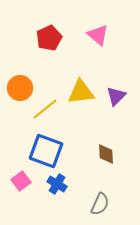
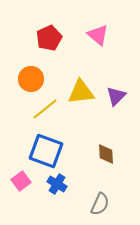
orange circle: moved 11 px right, 9 px up
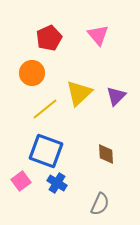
pink triangle: rotated 10 degrees clockwise
orange circle: moved 1 px right, 6 px up
yellow triangle: moved 2 px left, 1 px down; rotated 36 degrees counterclockwise
blue cross: moved 1 px up
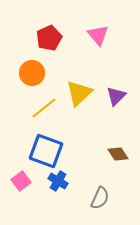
yellow line: moved 1 px left, 1 px up
brown diamond: moved 12 px right; rotated 30 degrees counterclockwise
blue cross: moved 1 px right, 2 px up
gray semicircle: moved 6 px up
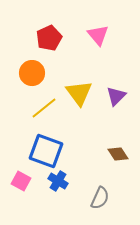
yellow triangle: rotated 24 degrees counterclockwise
pink square: rotated 24 degrees counterclockwise
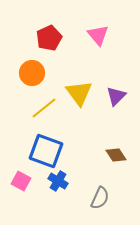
brown diamond: moved 2 px left, 1 px down
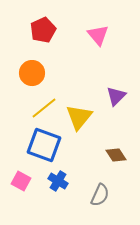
red pentagon: moved 6 px left, 8 px up
yellow triangle: moved 24 px down; rotated 16 degrees clockwise
blue square: moved 2 px left, 6 px up
gray semicircle: moved 3 px up
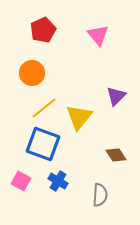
blue square: moved 1 px left, 1 px up
gray semicircle: rotated 20 degrees counterclockwise
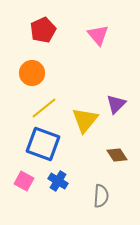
purple triangle: moved 8 px down
yellow triangle: moved 6 px right, 3 px down
brown diamond: moved 1 px right
pink square: moved 3 px right
gray semicircle: moved 1 px right, 1 px down
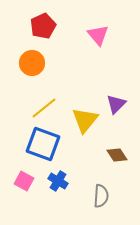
red pentagon: moved 4 px up
orange circle: moved 10 px up
